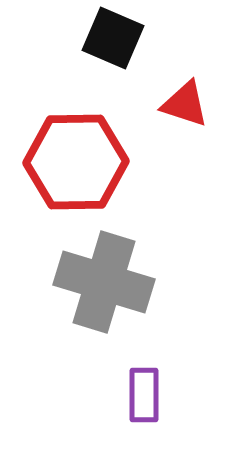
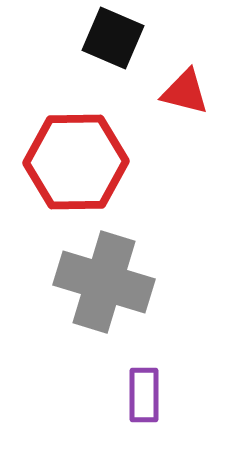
red triangle: moved 12 px up; rotated 4 degrees counterclockwise
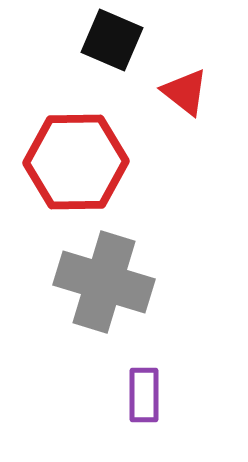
black square: moved 1 px left, 2 px down
red triangle: rotated 24 degrees clockwise
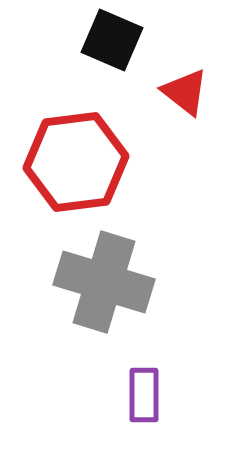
red hexagon: rotated 6 degrees counterclockwise
